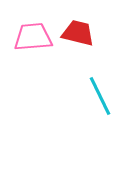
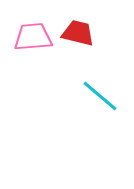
cyan line: rotated 24 degrees counterclockwise
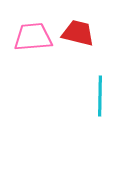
cyan line: rotated 51 degrees clockwise
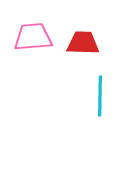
red trapezoid: moved 5 px right, 10 px down; rotated 12 degrees counterclockwise
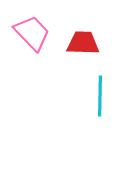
pink trapezoid: moved 1 px left, 4 px up; rotated 51 degrees clockwise
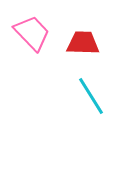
cyan line: moved 9 px left; rotated 33 degrees counterclockwise
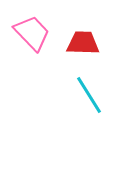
cyan line: moved 2 px left, 1 px up
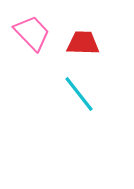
cyan line: moved 10 px left, 1 px up; rotated 6 degrees counterclockwise
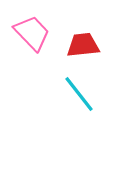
red trapezoid: moved 2 px down; rotated 8 degrees counterclockwise
